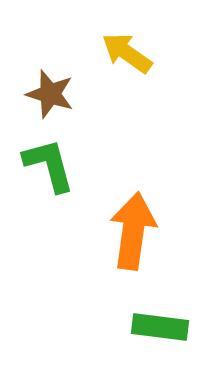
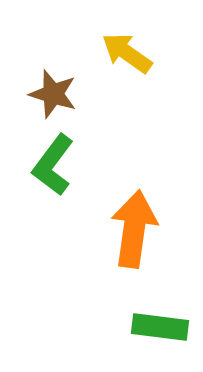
brown star: moved 3 px right
green L-shape: moved 4 px right; rotated 128 degrees counterclockwise
orange arrow: moved 1 px right, 2 px up
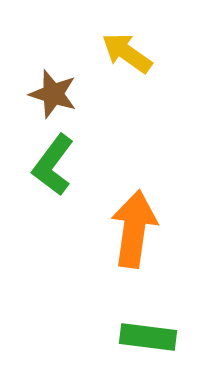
green rectangle: moved 12 px left, 10 px down
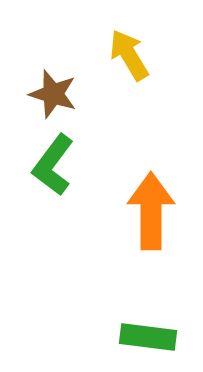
yellow arrow: moved 2 px right, 2 px down; rotated 24 degrees clockwise
orange arrow: moved 17 px right, 18 px up; rotated 8 degrees counterclockwise
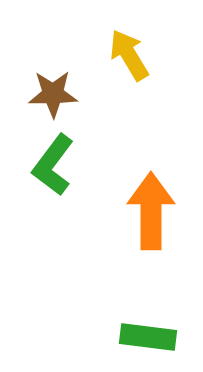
brown star: rotated 18 degrees counterclockwise
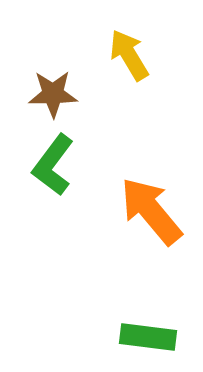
orange arrow: rotated 40 degrees counterclockwise
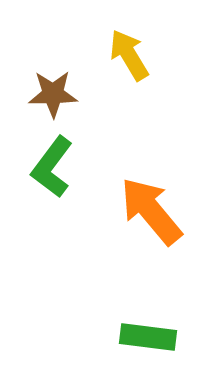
green L-shape: moved 1 px left, 2 px down
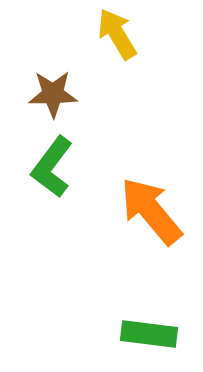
yellow arrow: moved 12 px left, 21 px up
green rectangle: moved 1 px right, 3 px up
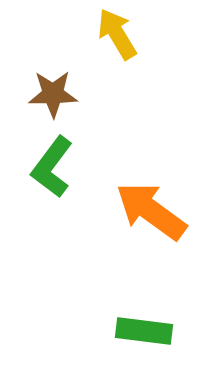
orange arrow: rotated 14 degrees counterclockwise
green rectangle: moved 5 px left, 3 px up
